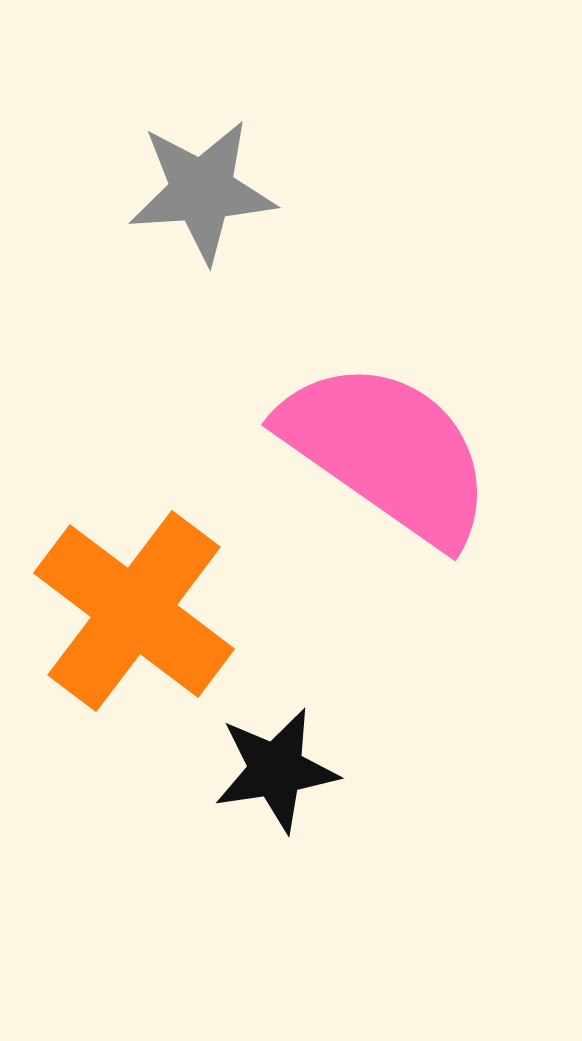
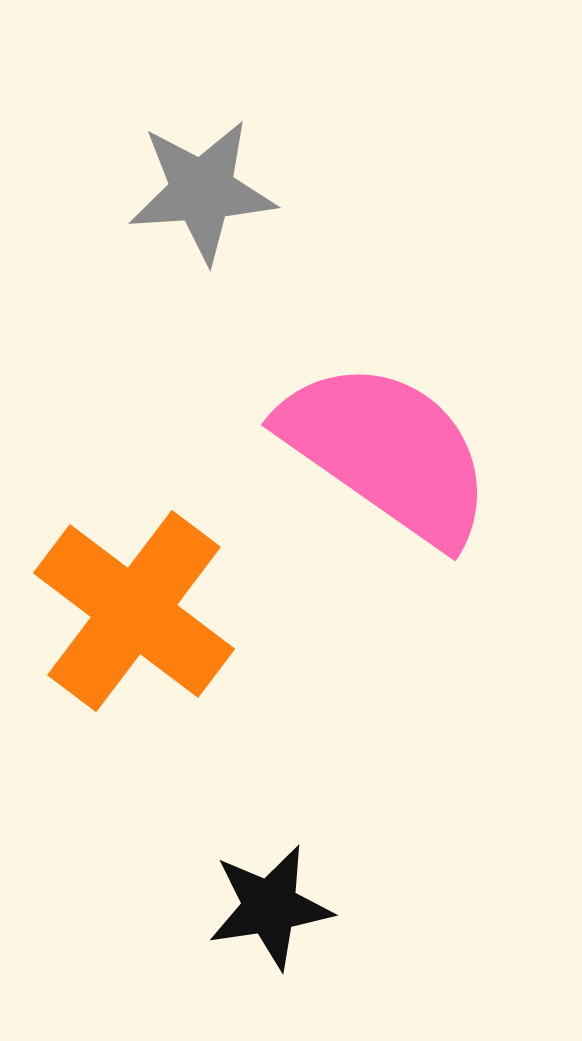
black star: moved 6 px left, 137 px down
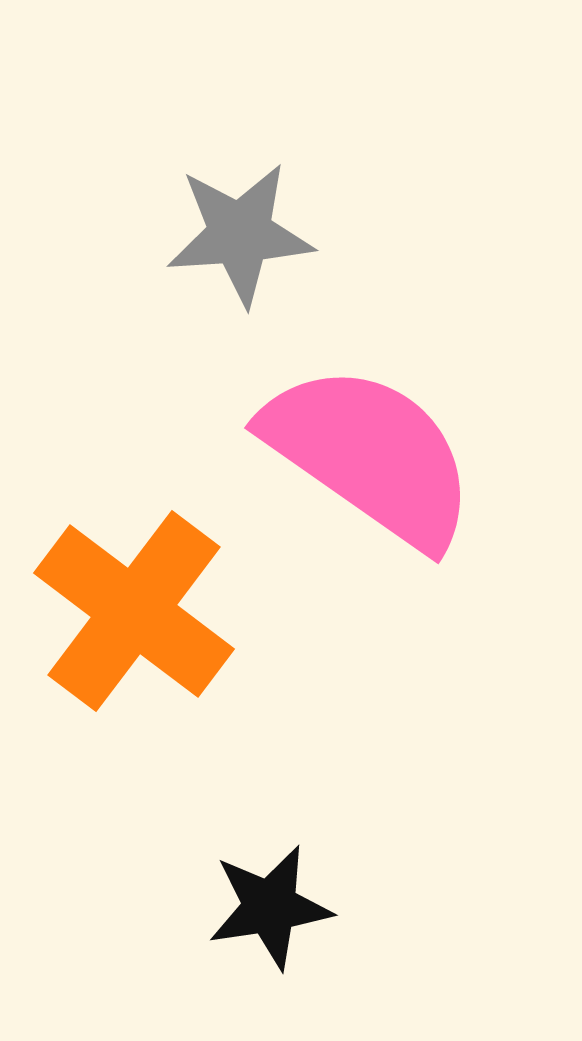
gray star: moved 38 px right, 43 px down
pink semicircle: moved 17 px left, 3 px down
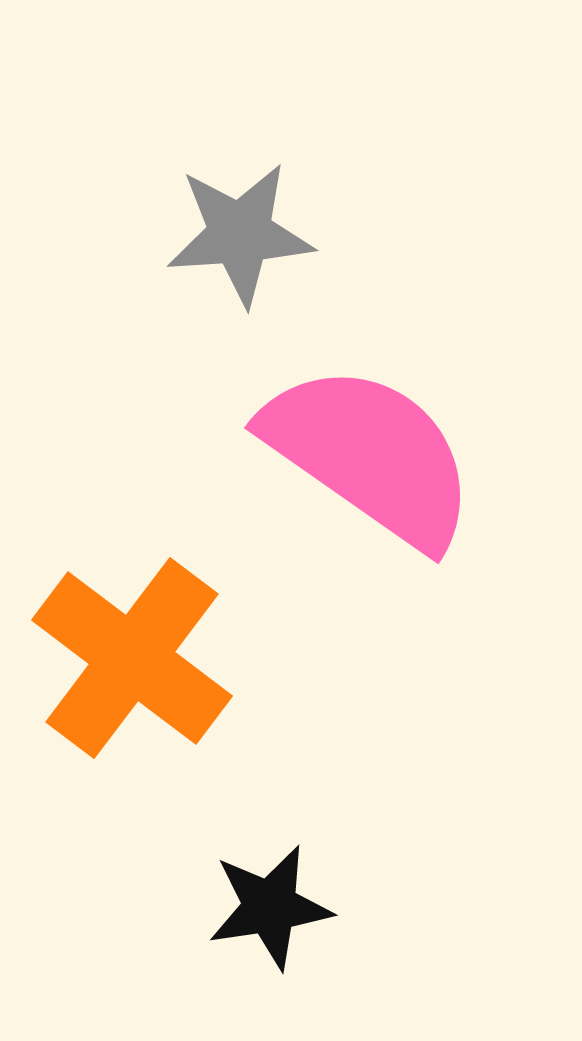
orange cross: moved 2 px left, 47 px down
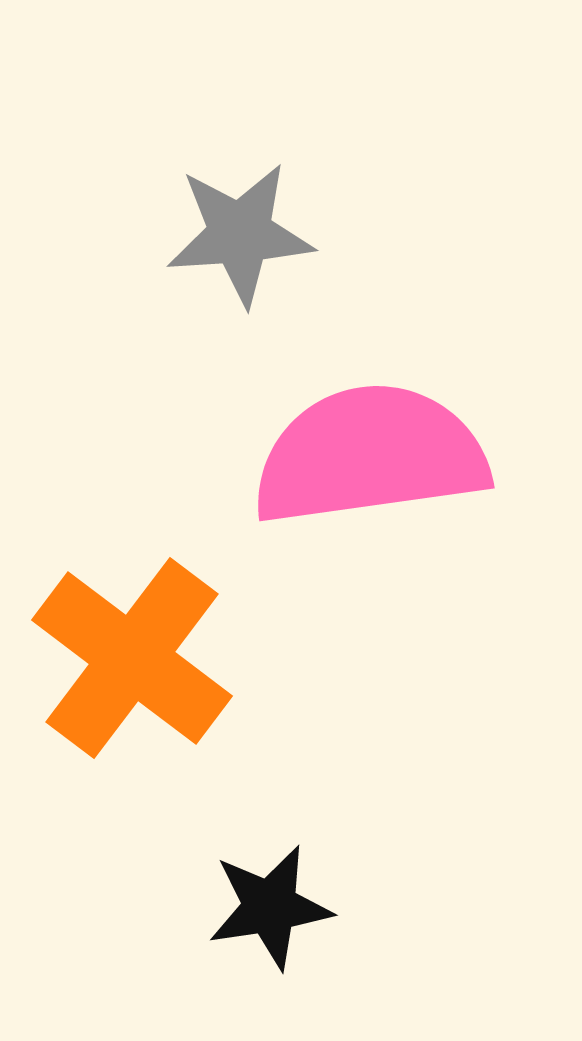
pink semicircle: rotated 43 degrees counterclockwise
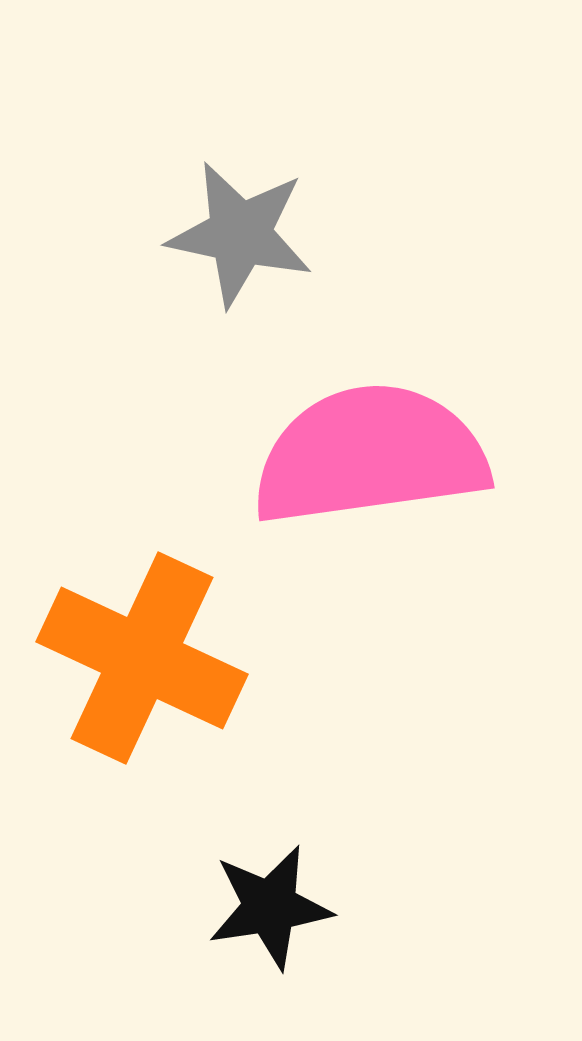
gray star: rotated 16 degrees clockwise
orange cross: moved 10 px right; rotated 12 degrees counterclockwise
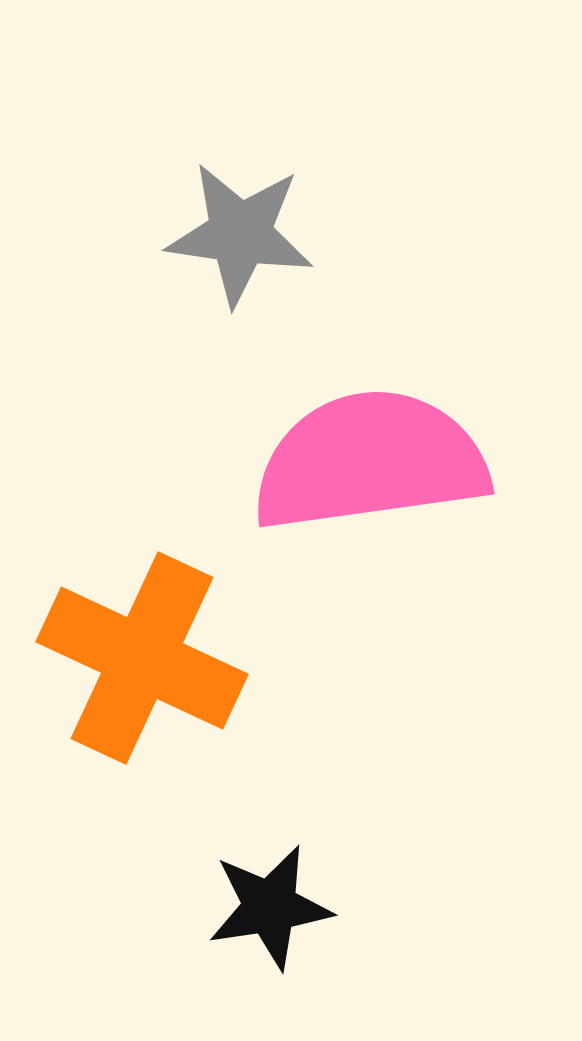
gray star: rotated 4 degrees counterclockwise
pink semicircle: moved 6 px down
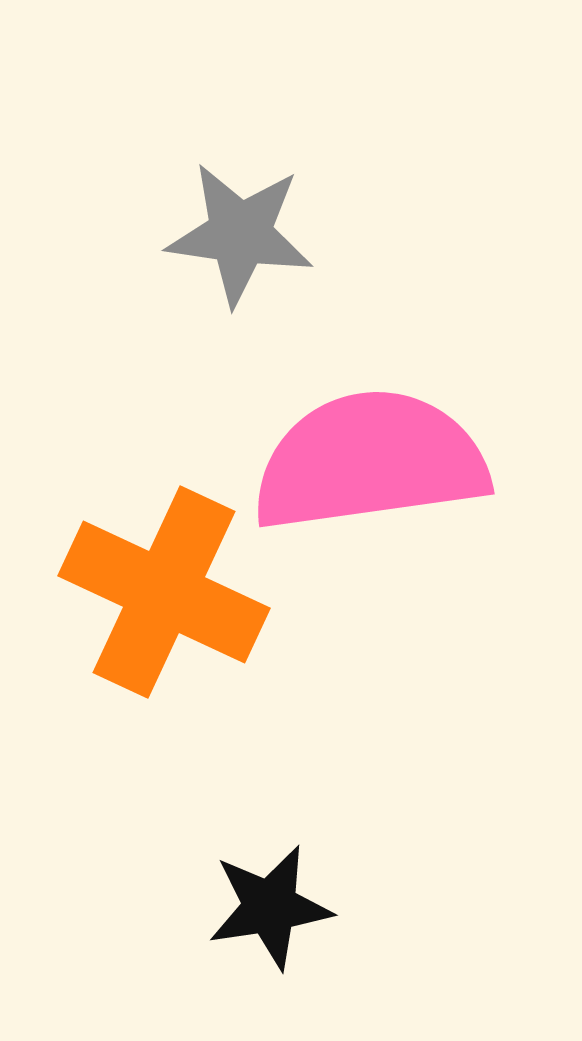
orange cross: moved 22 px right, 66 px up
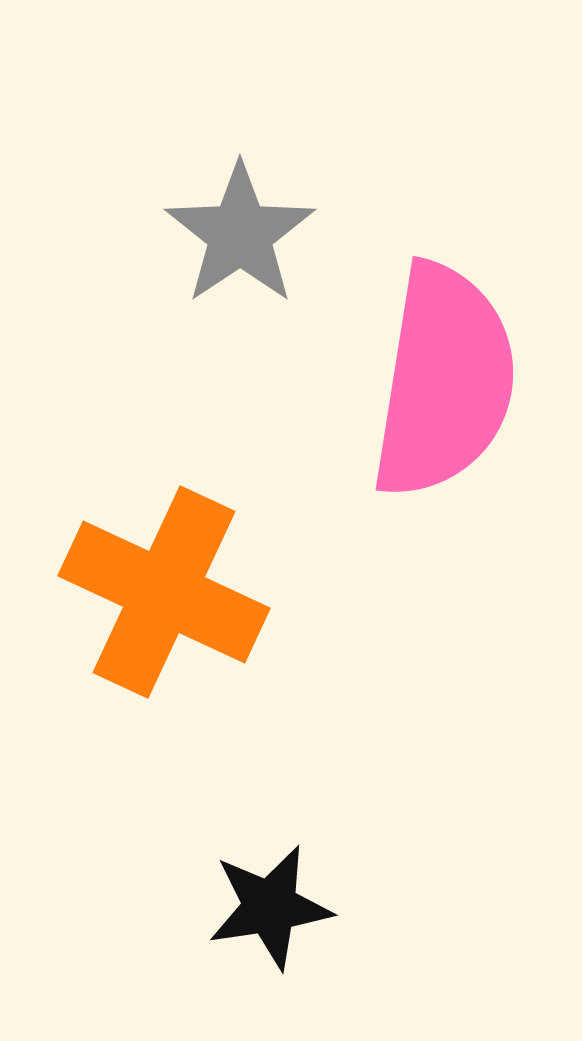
gray star: rotated 30 degrees clockwise
pink semicircle: moved 74 px right, 80 px up; rotated 107 degrees clockwise
